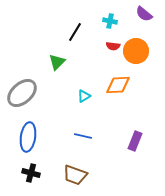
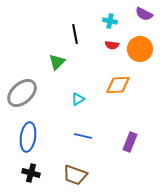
purple semicircle: rotated 12 degrees counterclockwise
black line: moved 2 px down; rotated 42 degrees counterclockwise
red semicircle: moved 1 px left, 1 px up
orange circle: moved 4 px right, 2 px up
cyan triangle: moved 6 px left, 3 px down
purple rectangle: moved 5 px left, 1 px down
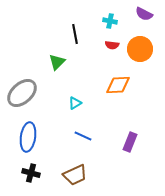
cyan triangle: moved 3 px left, 4 px down
blue line: rotated 12 degrees clockwise
brown trapezoid: rotated 45 degrees counterclockwise
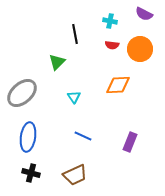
cyan triangle: moved 1 px left, 6 px up; rotated 32 degrees counterclockwise
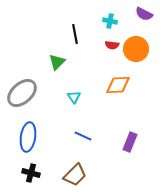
orange circle: moved 4 px left
brown trapezoid: rotated 20 degrees counterclockwise
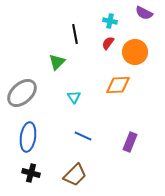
purple semicircle: moved 1 px up
red semicircle: moved 4 px left, 2 px up; rotated 120 degrees clockwise
orange circle: moved 1 px left, 3 px down
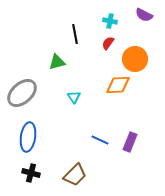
purple semicircle: moved 2 px down
orange circle: moved 7 px down
green triangle: rotated 30 degrees clockwise
blue line: moved 17 px right, 4 px down
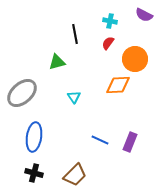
blue ellipse: moved 6 px right
black cross: moved 3 px right
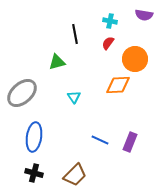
purple semicircle: rotated 18 degrees counterclockwise
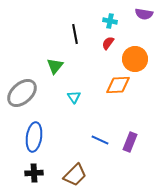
purple semicircle: moved 1 px up
green triangle: moved 2 px left, 4 px down; rotated 36 degrees counterclockwise
black cross: rotated 18 degrees counterclockwise
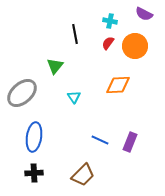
purple semicircle: rotated 18 degrees clockwise
orange circle: moved 13 px up
brown trapezoid: moved 8 px right
